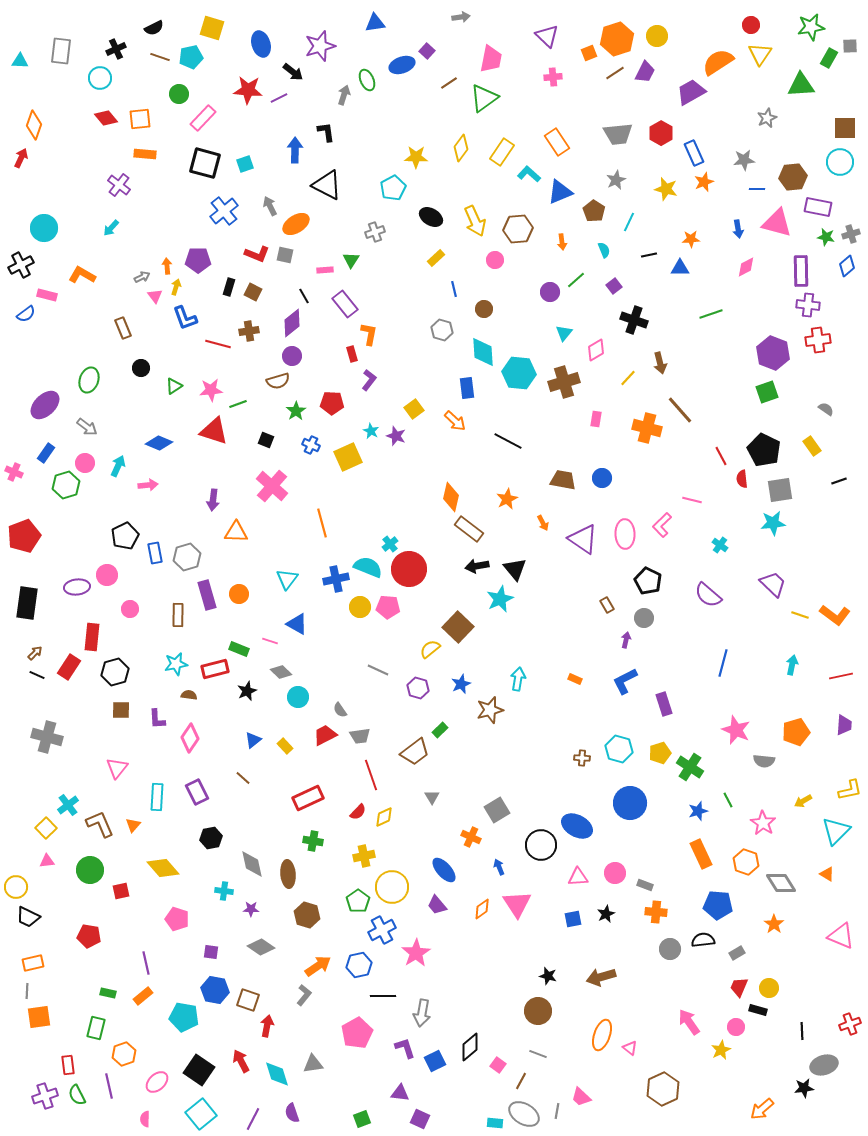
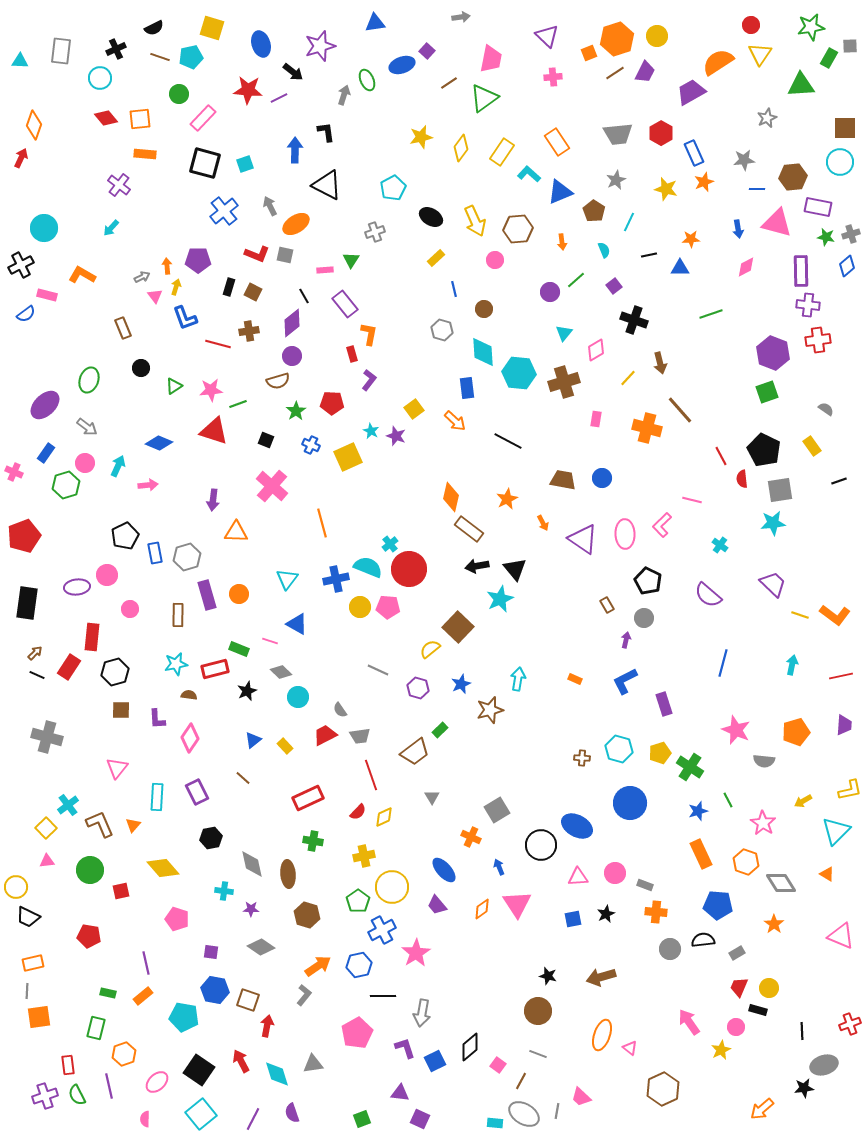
yellow star at (416, 157): moved 5 px right, 20 px up; rotated 15 degrees counterclockwise
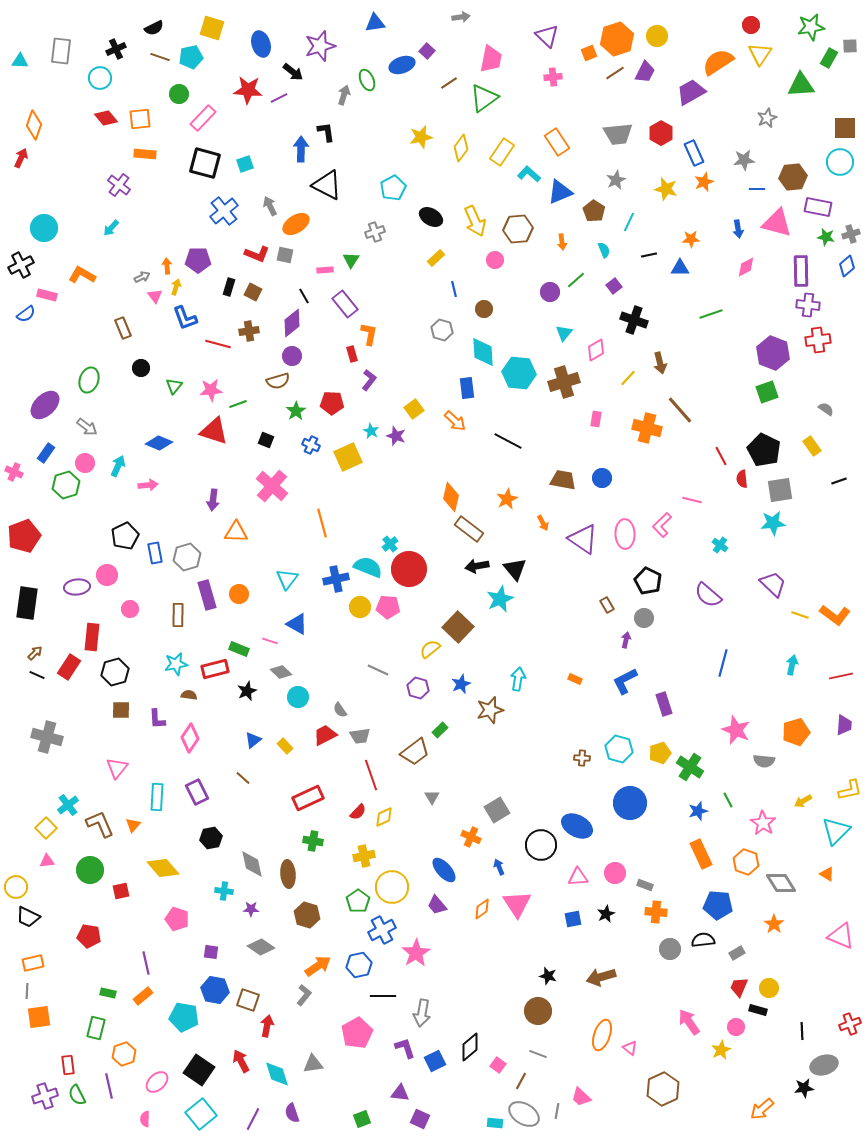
blue arrow at (295, 150): moved 6 px right, 1 px up
green triangle at (174, 386): rotated 18 degrees counterclockwise
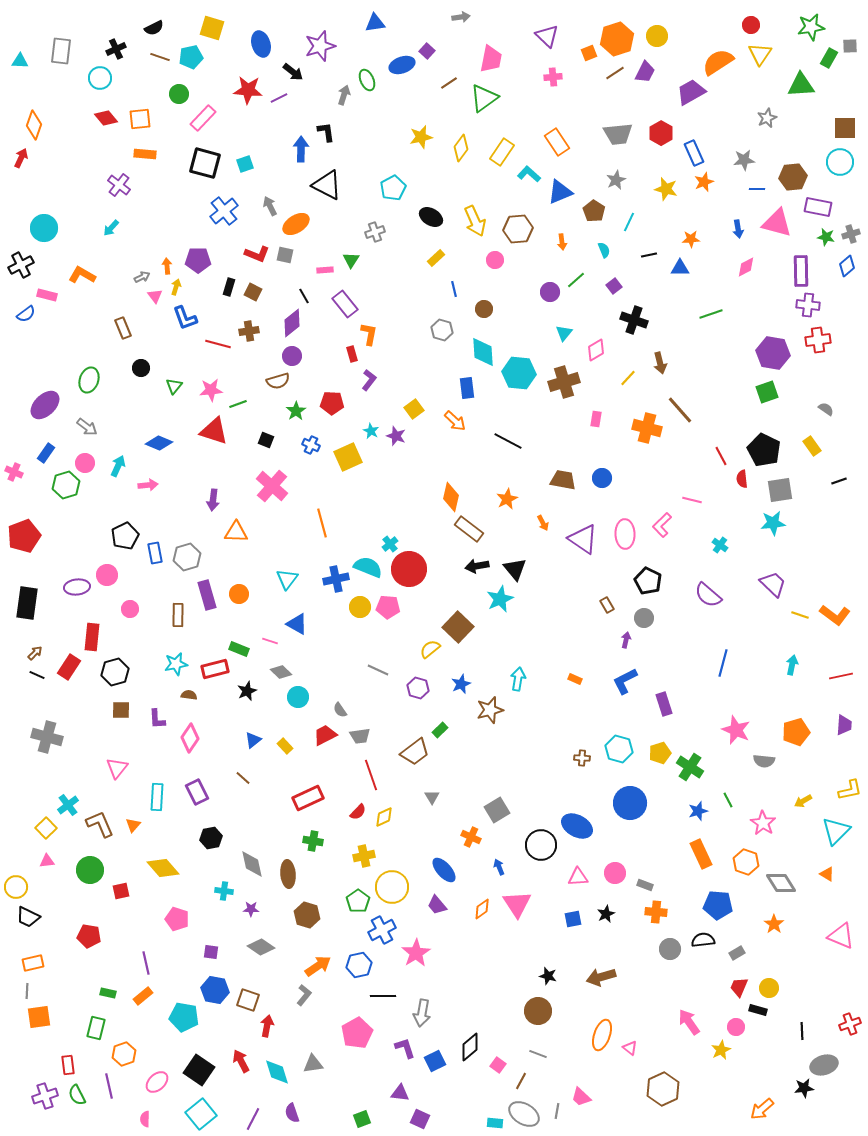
purple hexagon at (773, 353): rotated 12 degrees counterclockwise
cyan diamond at (277, 1074): moved 2 px up
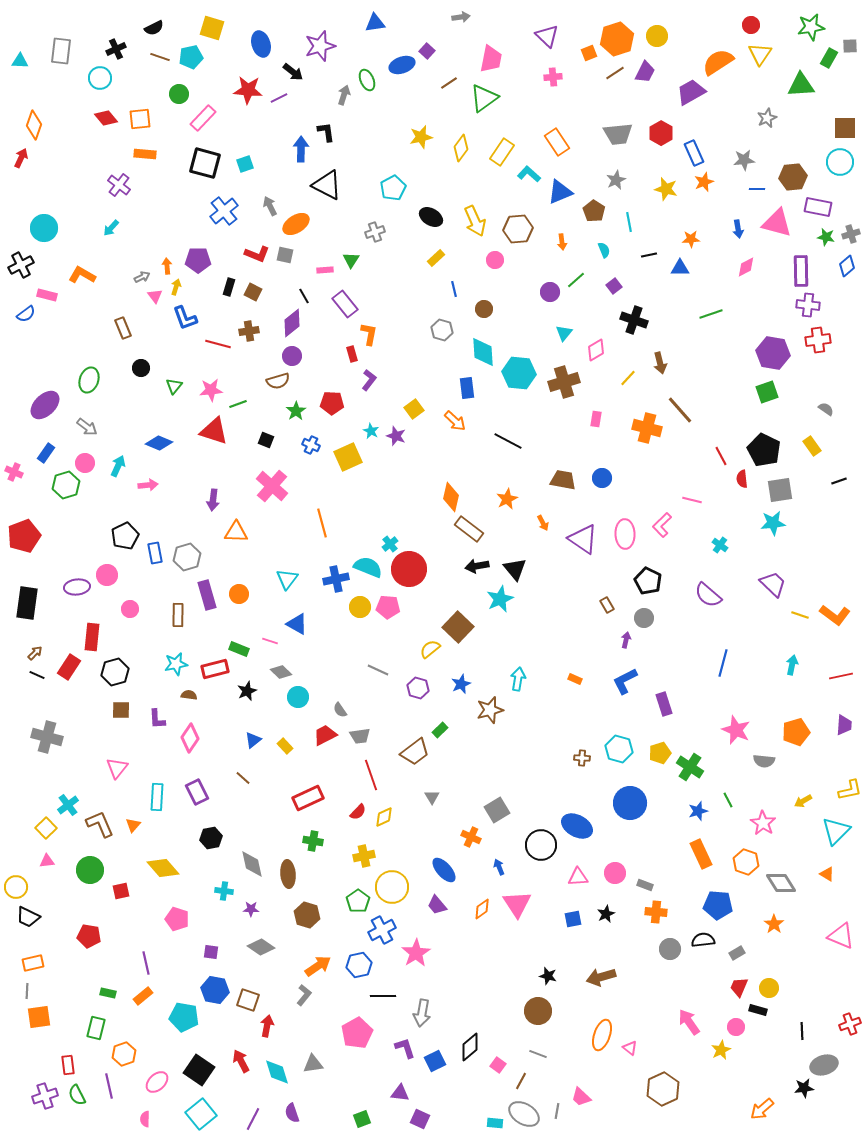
cyan line at (629, 222): rotated 36 degrees counterclockwise
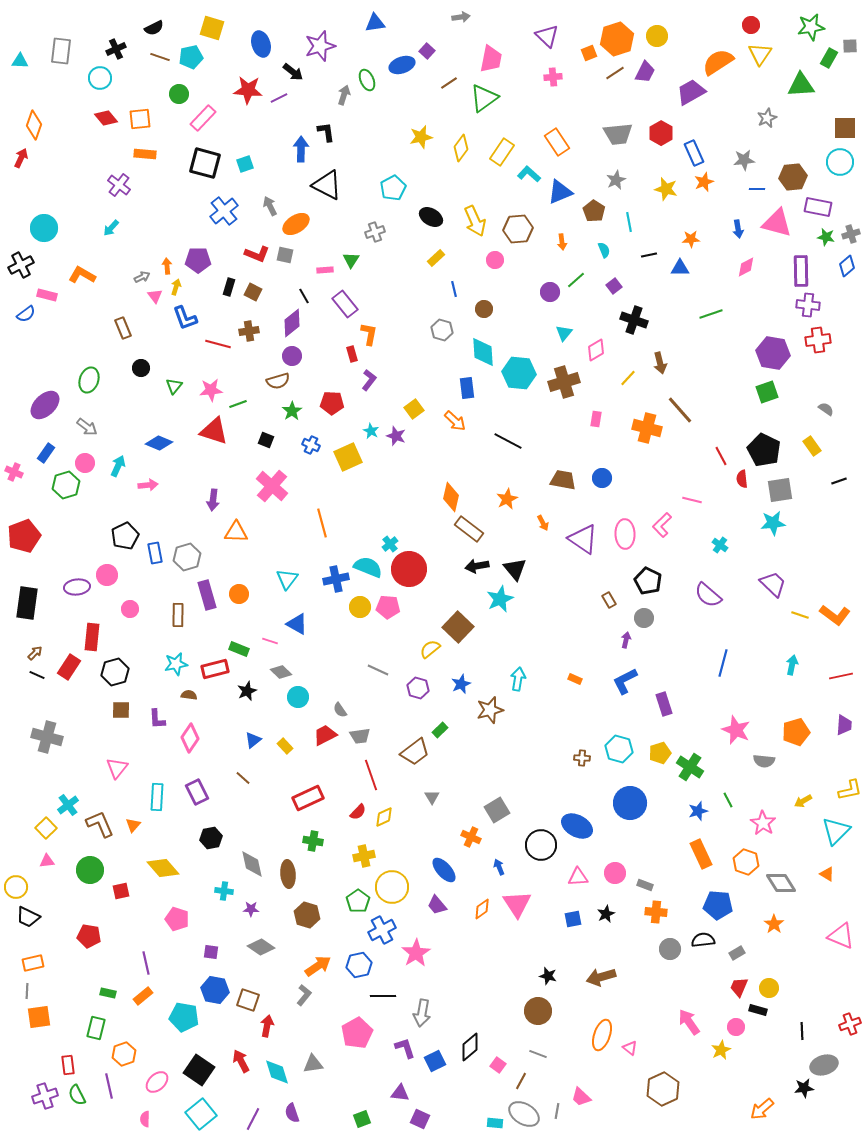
green star at (296, 411): moved 4 px left
brown rectangle at (607, 605): moved 2 px right, 5 px up
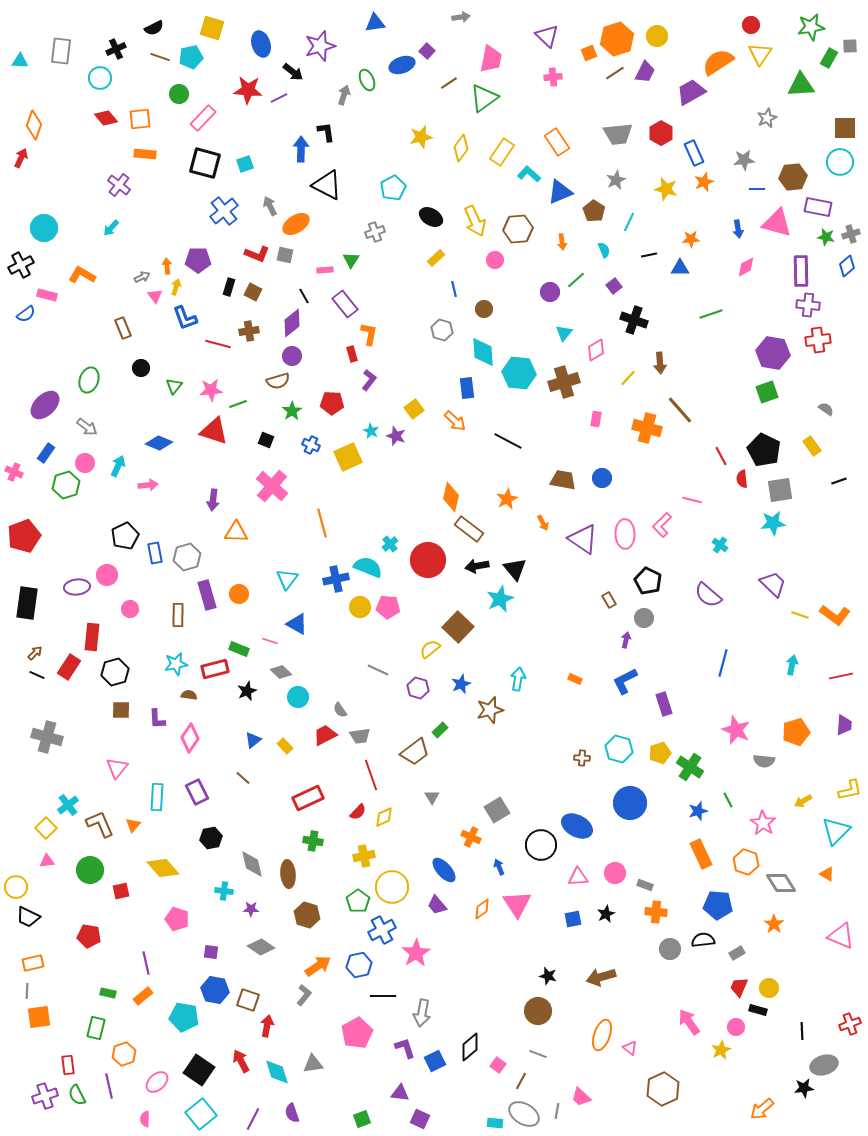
cyan line at (629, 222): rotated 36 degrees clockwise
brown arrow at (660, 363): rotated 10 degrees clockwise
red circle at (409, 569): moved 19 px right, 9 px up
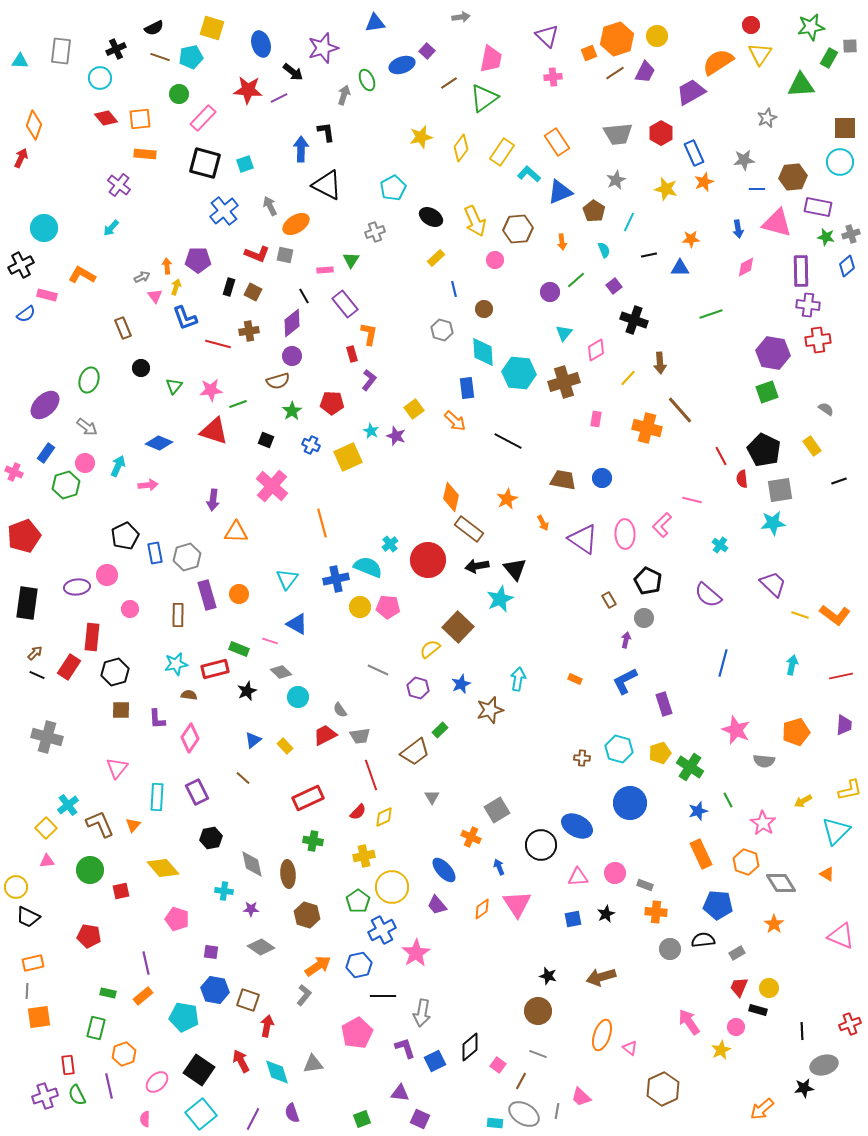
purple star at (320, 46): moved 3 px right, 2 px down
